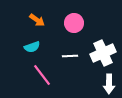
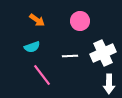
pink circle: moved 6 px right, 2 px up
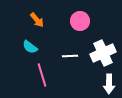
orange arrow: rotated 14 degrees clockwise
cyan semicircle: moved 2 px left; rotated 56 degrees clockwise
pink line: rotated 20 degrees clockwise
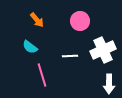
white cross: moved 3 px up
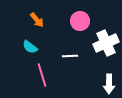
white cross: moved 3 px right, 7 px up
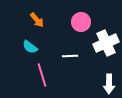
pink circle: moved 1 px right, 1 px down
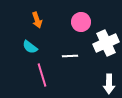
orange arrow: rotated 21 degrees clockwise
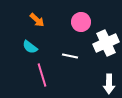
orange arrow: rotated 28 degrees counterclockwise
white line: rotated 14 degrees clockwise
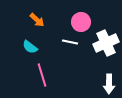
white line: moved 14 px up
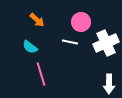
pink line: moved 1 px left, 1 px up
